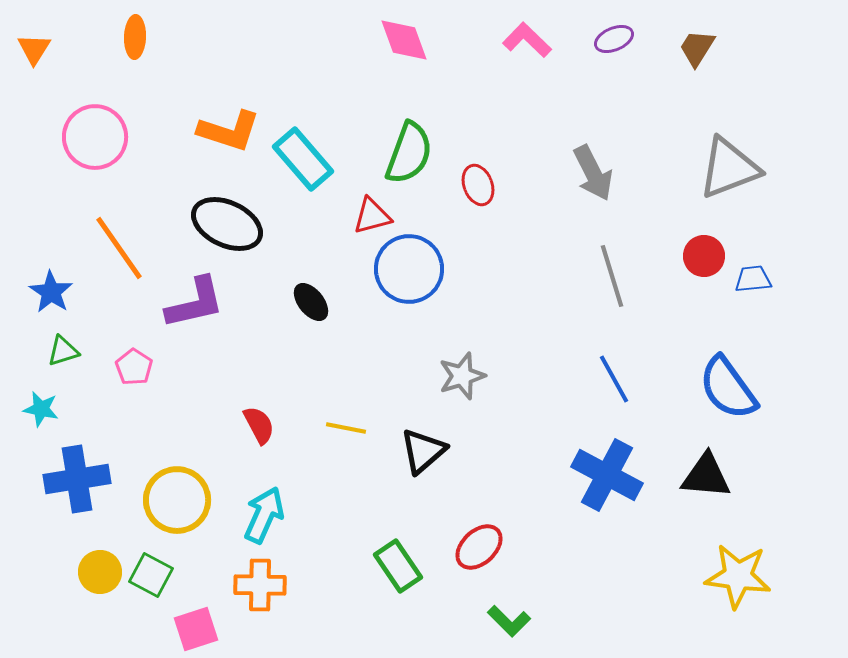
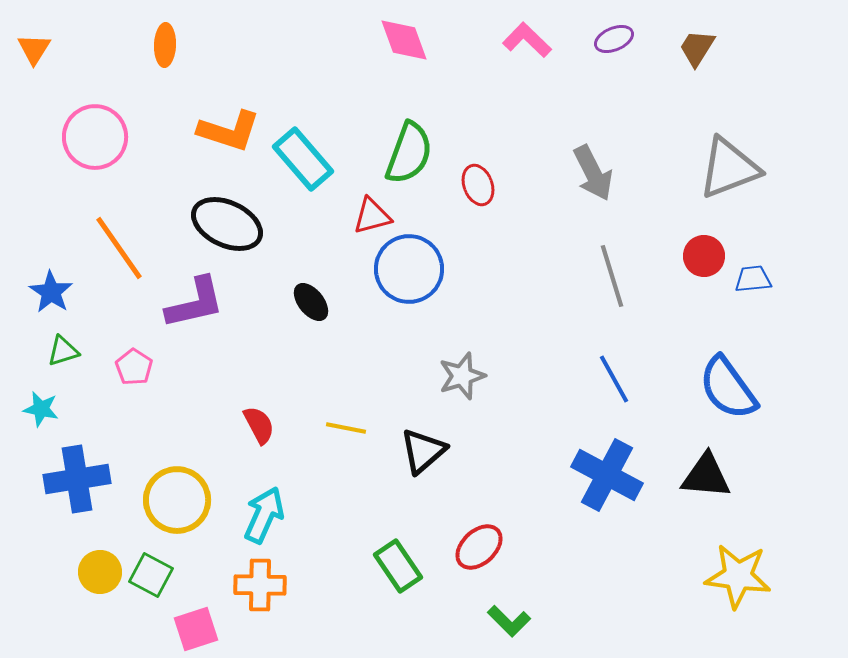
orange ellipse at (135, 37): moved 30 px right, 8 px down
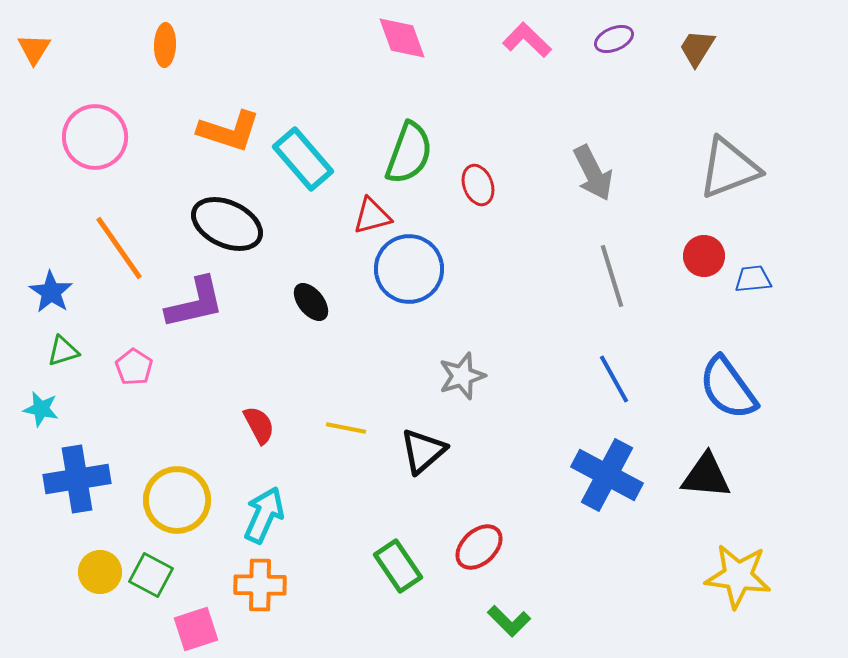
pink diamond at (404, 40): moved 2 px left, 2 px up
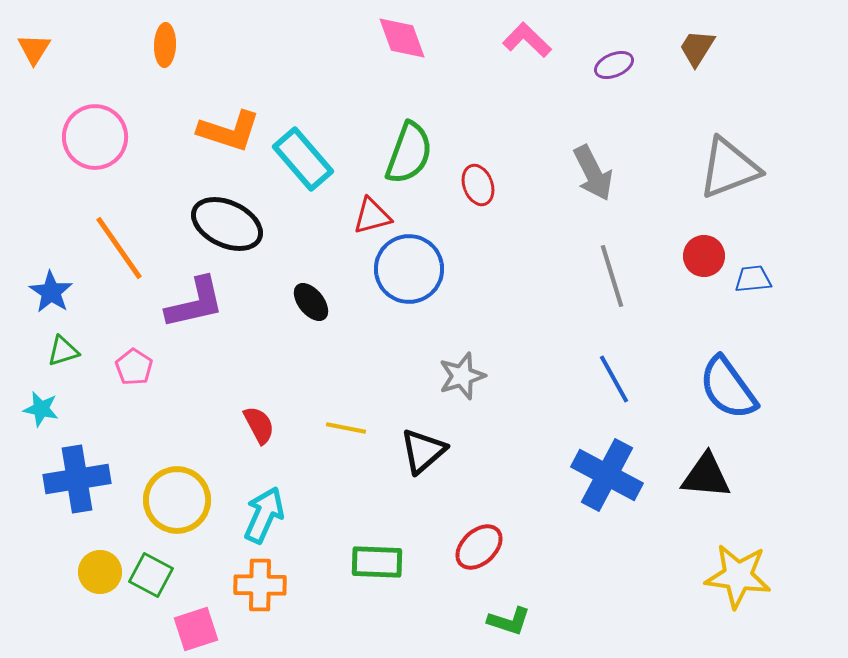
purple ellipse at (614, 39): moved 26 px down
green rectangle at (398, 566): moved 21 px left, 4 px up; rotated 54 degrees counterclockwise
green L-shape at (509, 621): rotated 27 degrees counterclockwise
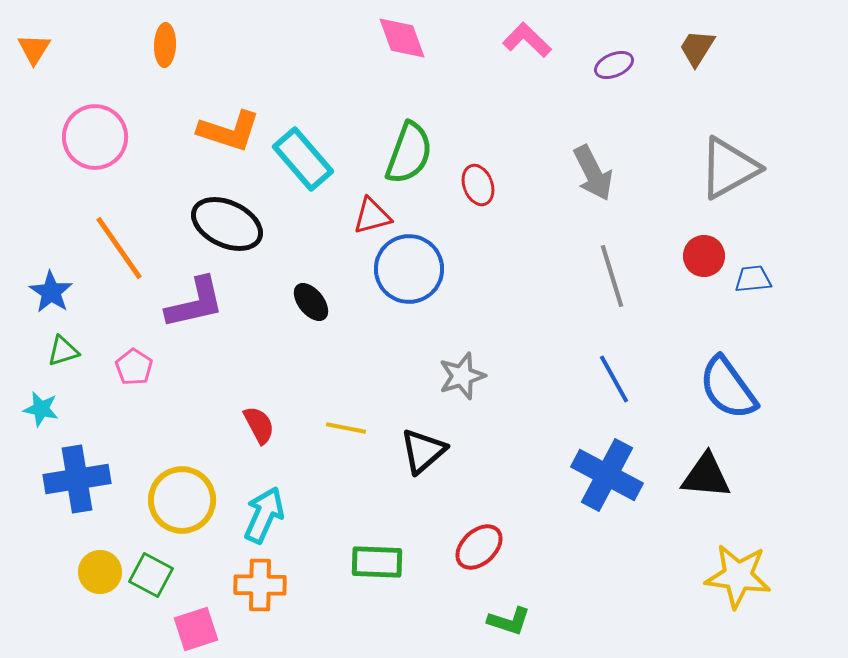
gray triangle at (729, 168): rotated 8 degrees counterclockwise
yellow circle at (177, 500): moved 5 px right
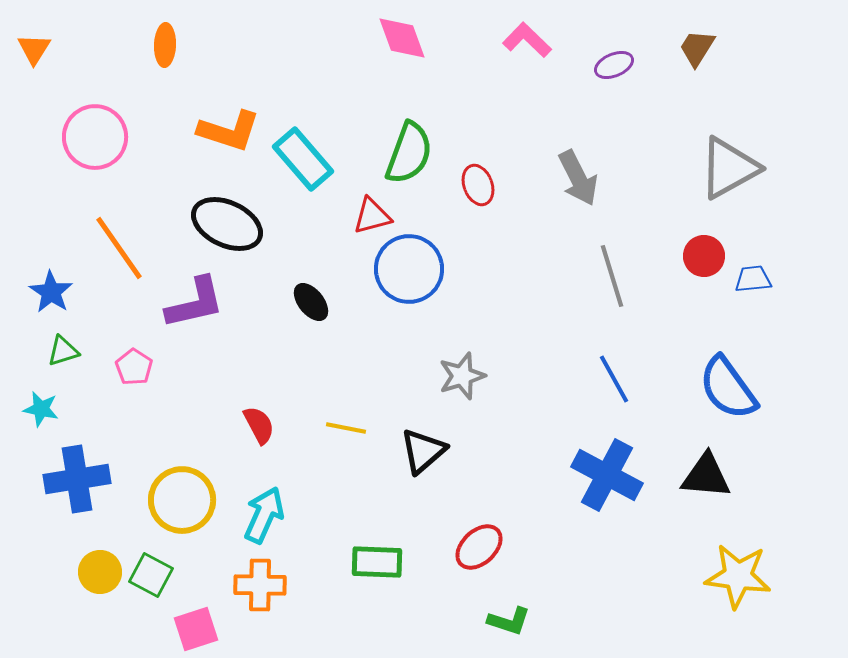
gray arrow at (593, 173): moved 15 px left, 5 px down
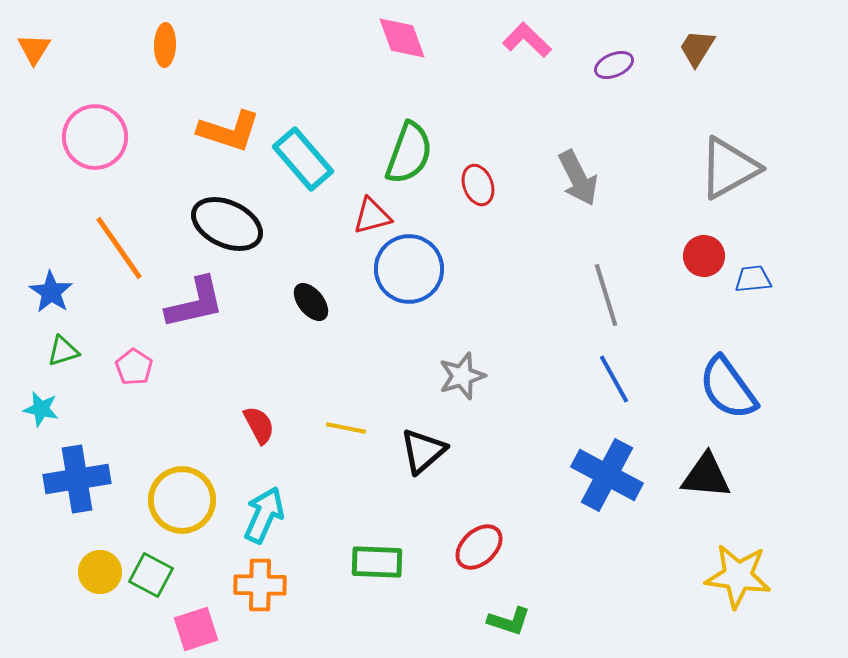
gray line at (612, 276): moved 6 px left, 19 px down
